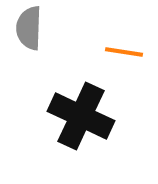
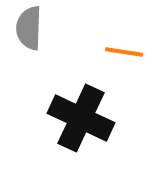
black cross: moved 2 px down
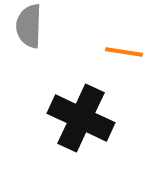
gray semicircle: moved 2 px up
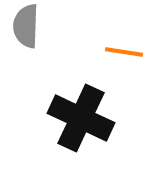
gray semicircle: moved 3 px left
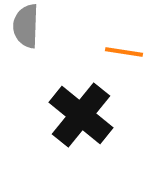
black cross: moved 3 px up; rotated 14 degrees clockwise
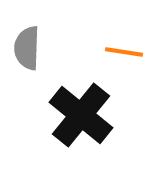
gray semicircle: moved 1 px right, 22 px down
